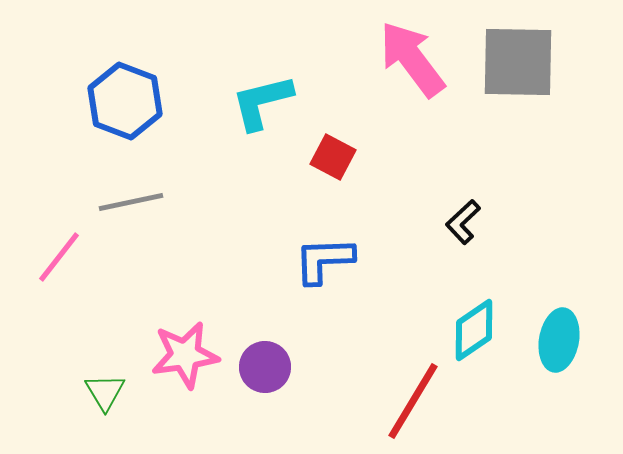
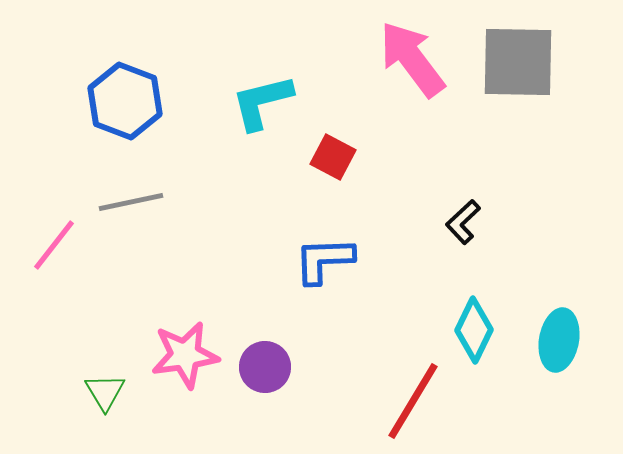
pink line: moved 5 px left, 12 px up
cyan diamond: rotated 30 degrees counterclockwise
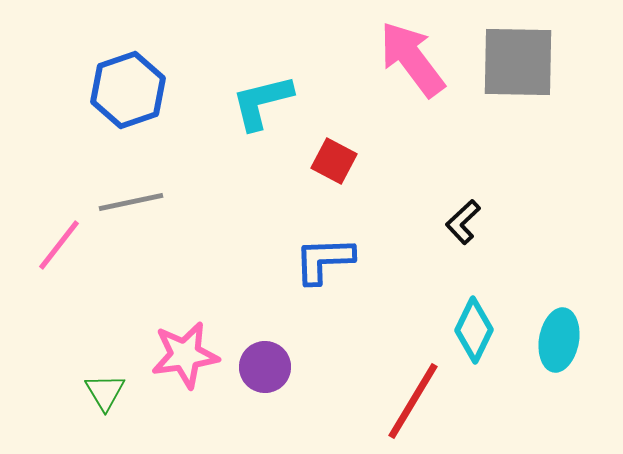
blue hexagon: moved 3 px right, 11 px up; rotated 20 degrees clockwise
red square: moved 1 px right, 4 px down
pink line: moved 5 px right
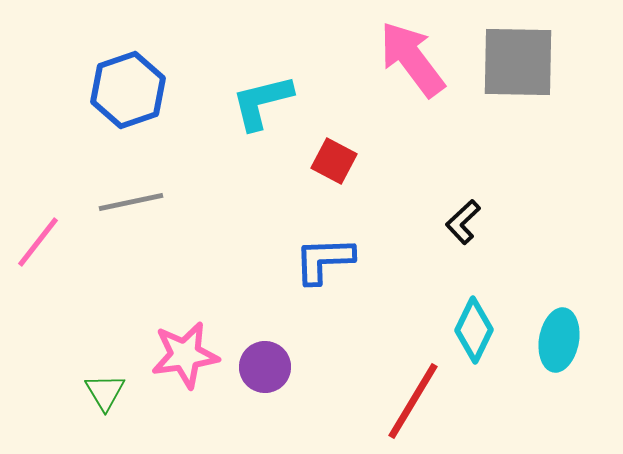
pink line: moved 21 px left, 3 px up
